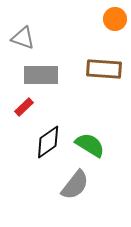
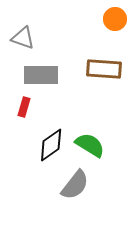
red rectangle: rotated 30 degrees counterclockwise
black diamond: moved 3 px right, 3 px down
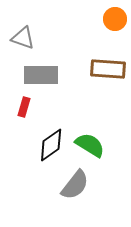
brown rectangle: moved 4 px right
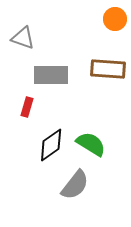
gray rectangle: moved 10 px right
red rectangle: moved 3 px right
green semicircle: moved 1 px right, 1 px up
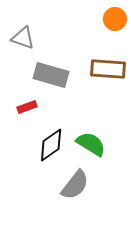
gray rectangle: rotated 16 degrees clockwise
red rectangle: rotated 54 degrees clockwise
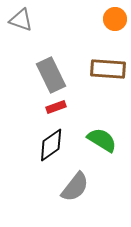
gray triangle: moved 2 px left, 18 px up
gray rectangle: rotated 48 degrees clockwise
red rectangle: moved 29 px right
green semicircle: moved 11 px right, 4 px up
gray semicircle: moved 2 px down
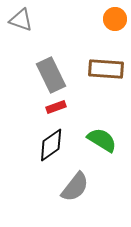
brown rectangle: moved 2 px left
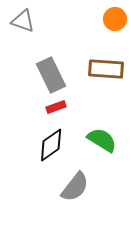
gray triangle: moved 2 px right, 1 px down
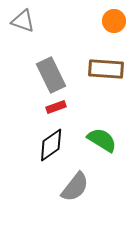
orange circle: moved 1 px left, 2 px down
